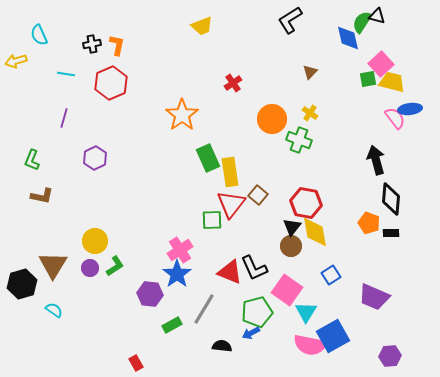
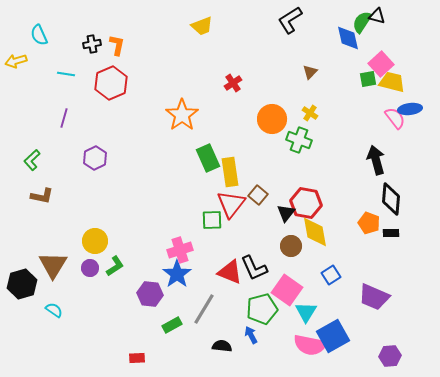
green L-shape at (32, 160): rotated 25 degrees clockwise
black triangle at (292, 227): moved 6 px left, 14 px up
pink cross at (180, 250): rotated 15 degrees clockwise
green pentagon at (257, 312): moved 5 px right, 3 px up
blue arrow at (251, 333): moved 2 px down; rotated 90 degrees clockwise
red rectangle at (136, 363): moved 1 px right, 5 px up; rotated 63 degrees counterclockwise
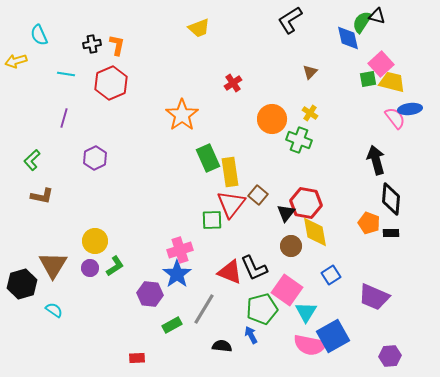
yellow trapezoid at (202, 26): moved 3 px left, 2 px down
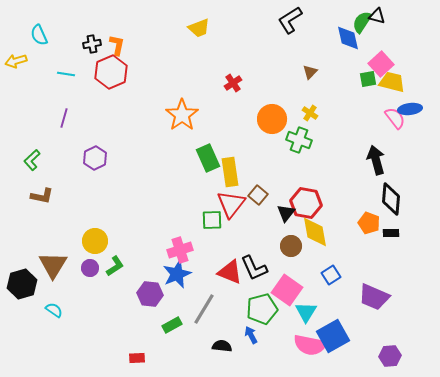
red hexagon at (111, 83): moved 11 px up
blue star at (177, 274): rotated 12 degrees clockwise
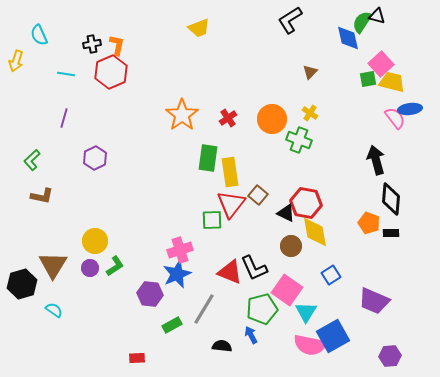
yellow arrow at (16, 61): rotated 55 degrees counterclockwise
red cross at (233, 83): moved 5 px left, 35 px down
green rectangle at (208, 158): rotated 32 degrees clockwise
black triangle at (286, 213): rotated 42 degrees counterclockwise
purple trapezoid at (374, 297): moved 4 px down
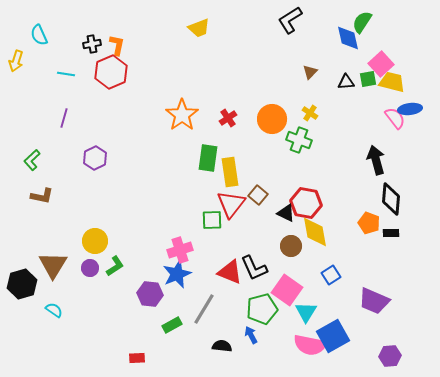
black triangle at (377, 16): moved 31 px left, 66 px down; rotated 18 degrees counterclockwise
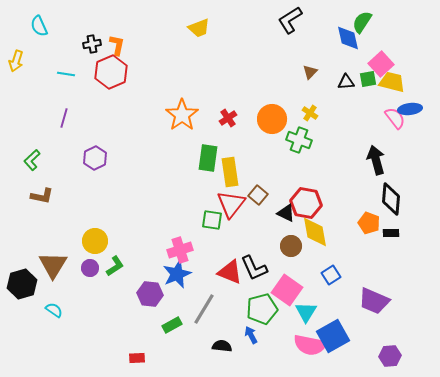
cyan semicircle at (39, 35): moved 9 px up
green square at (212, 220): rotated 10 degrees clockwise
